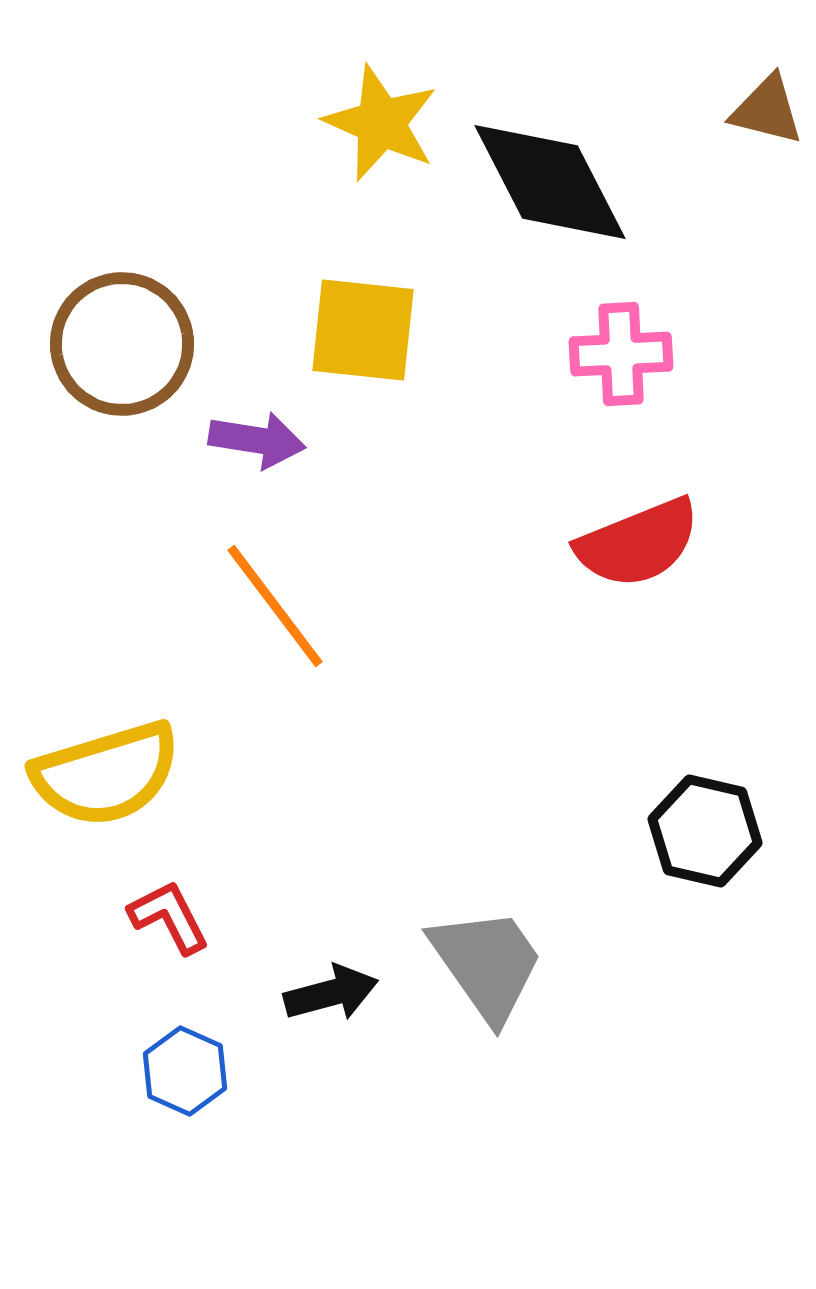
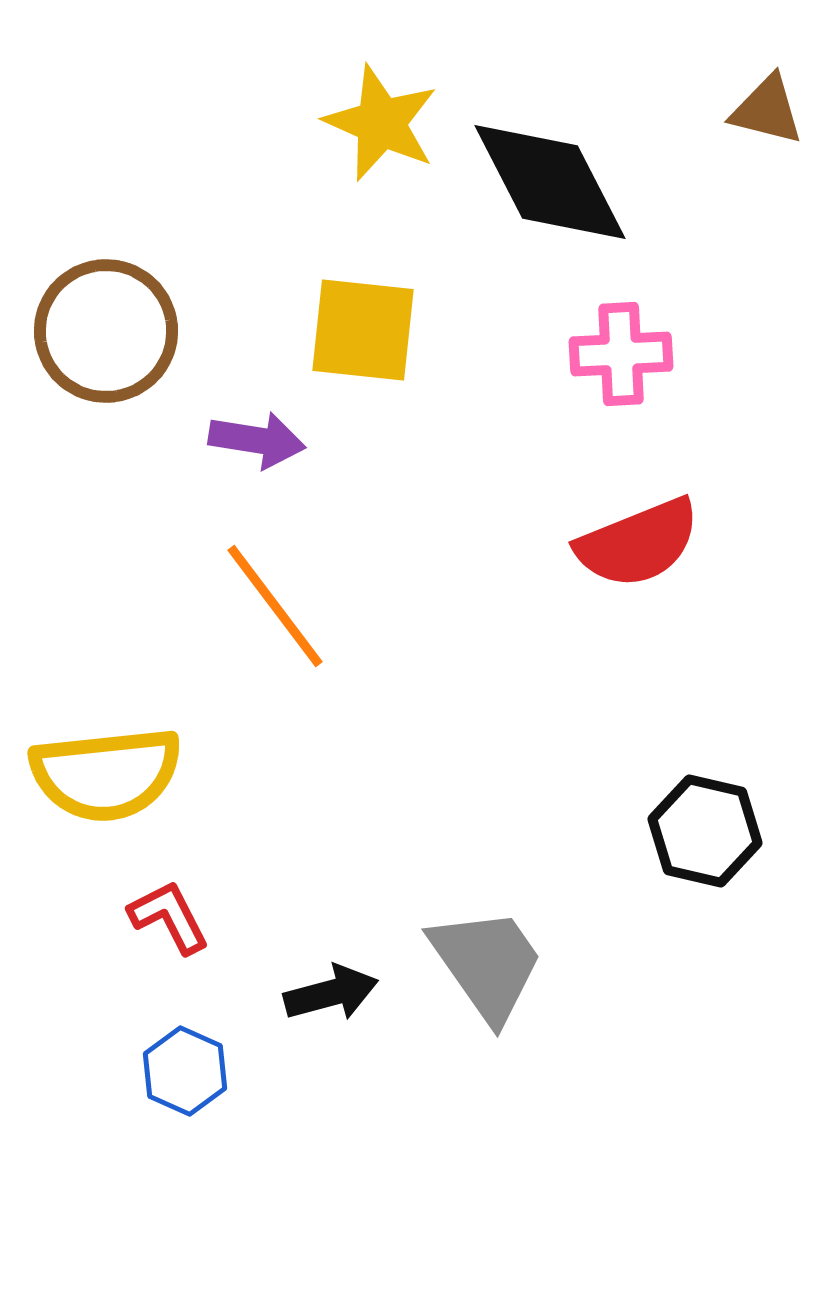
brown circle: moved 16 px left, 13 px up
yellow semicircle: rotated 11 degrees clockwise
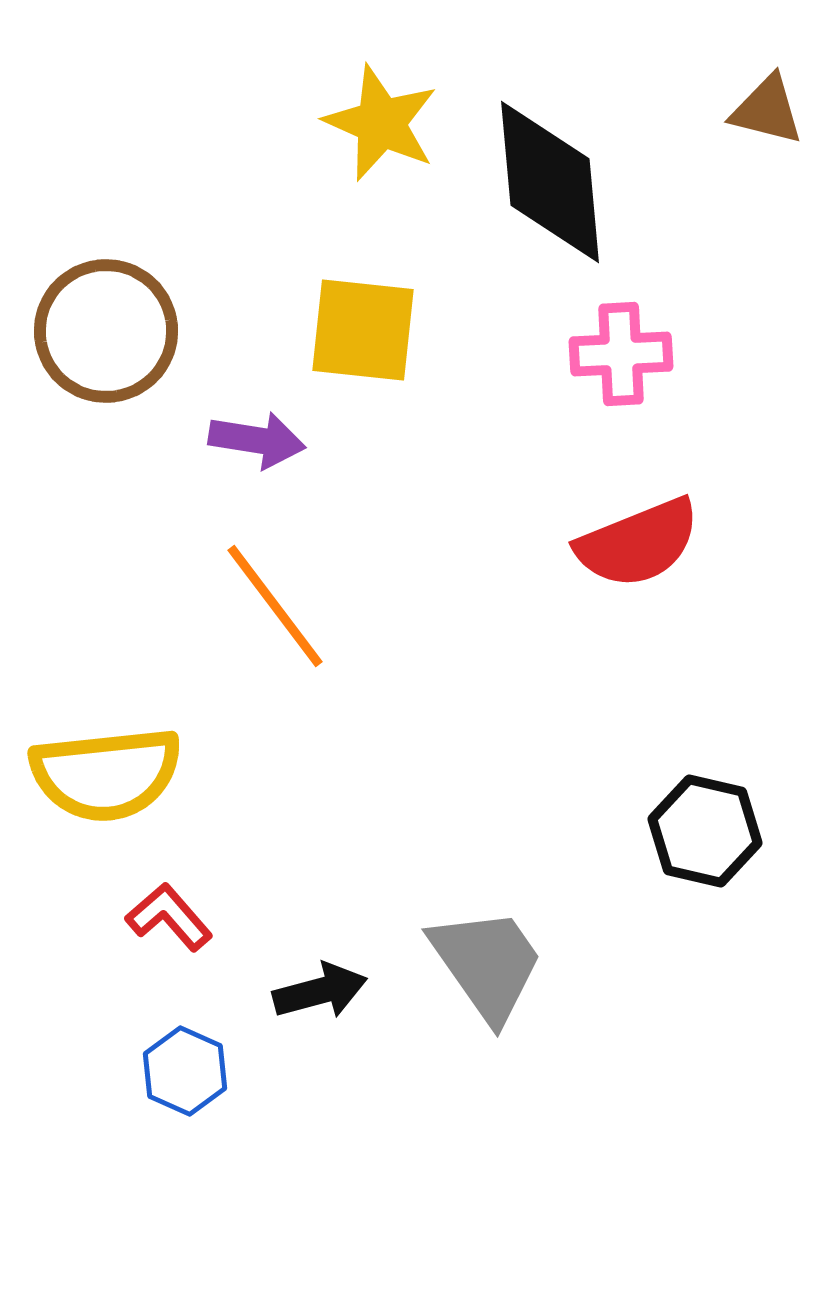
black diamond: rotated 22 degrees clockwise
red L-shape: rotated 14 degrees counterclockwise
black arrow: moved 11 px left, 2 px up
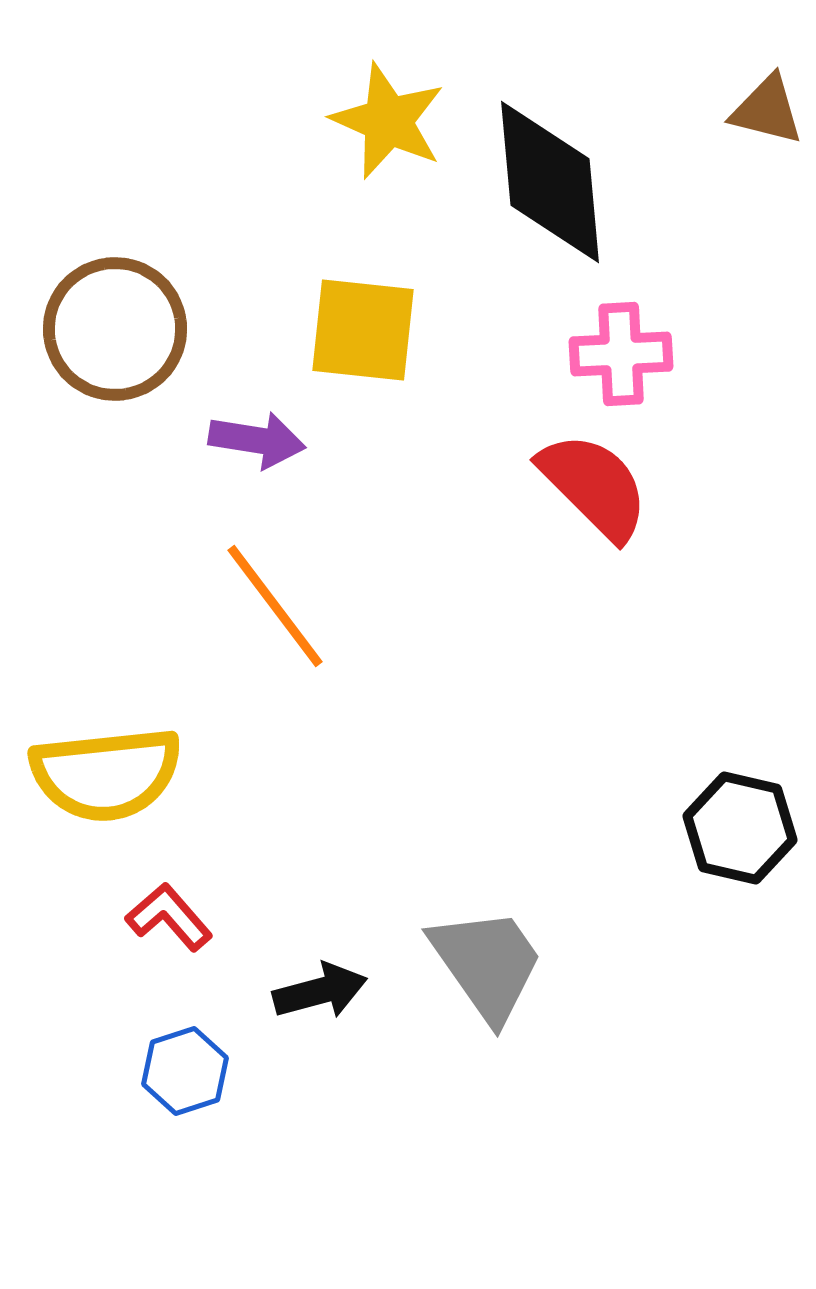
yellow star: moved 7 px right, 2 px up
brown circle: moved 9 px right, 2 px up
red semicircle: moved 44 px left, 57 px up; rotated 113 degrees counterclockwise
black hexagon: moved 35 px right, 3 px up
blue hexagon: rotated 18 degrees clockwise
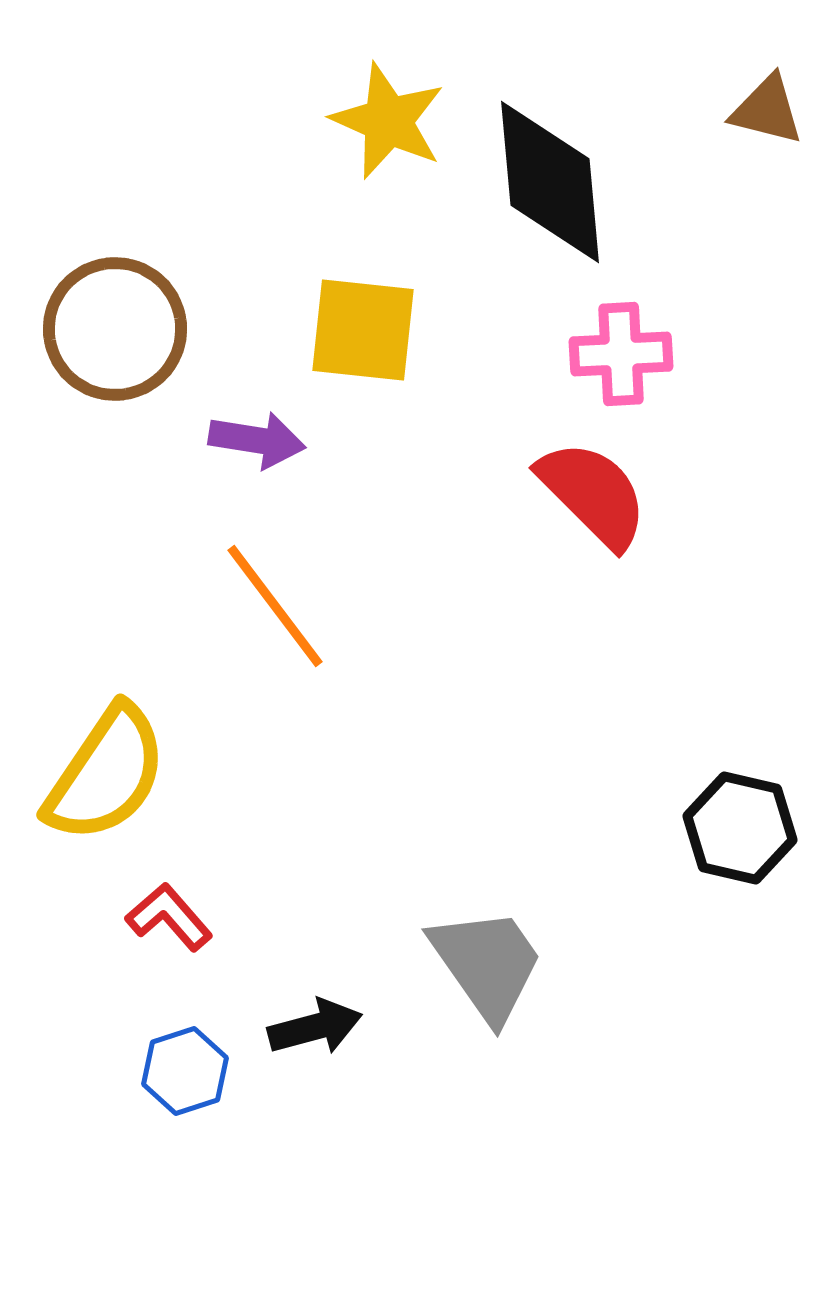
red semicircle: moved 1 px left, 8 px down
yellow semicircle: rotated 50 degrees counterclockwise
black arrow: moved 5 px left, 36 px down
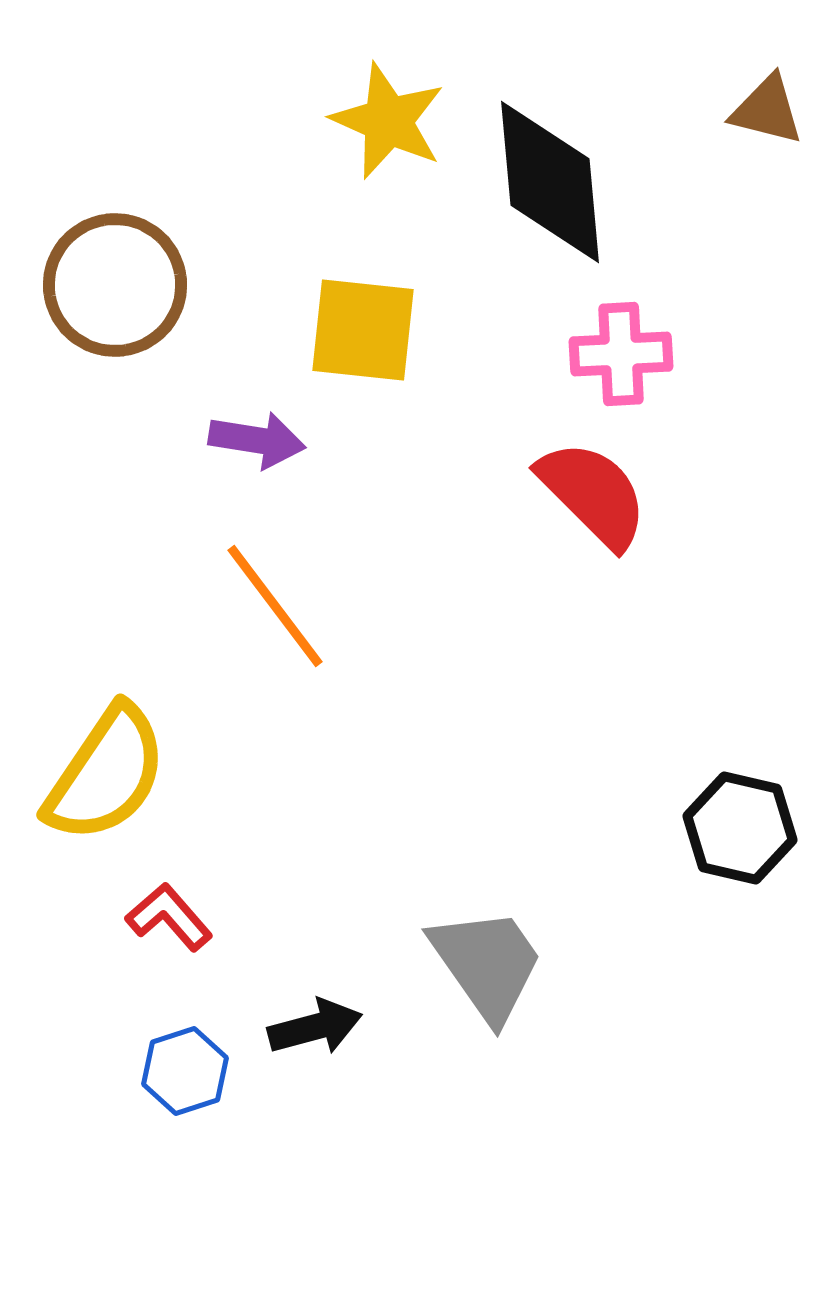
brown circle: moved 44 px up
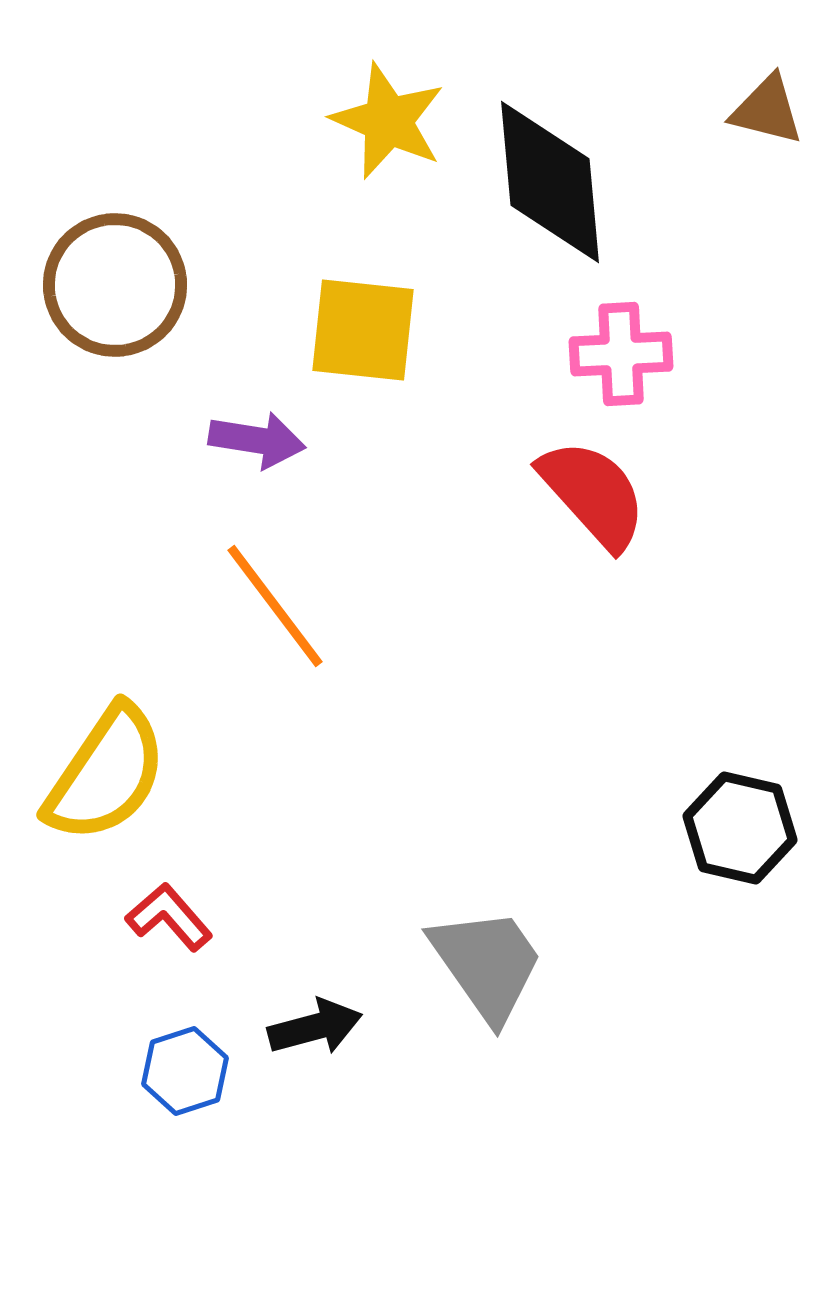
red semicircle: rotated 3 degrees clockwise
